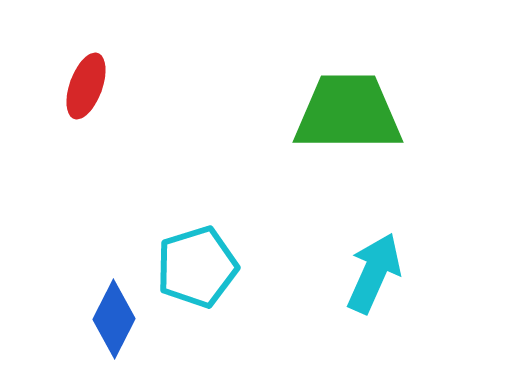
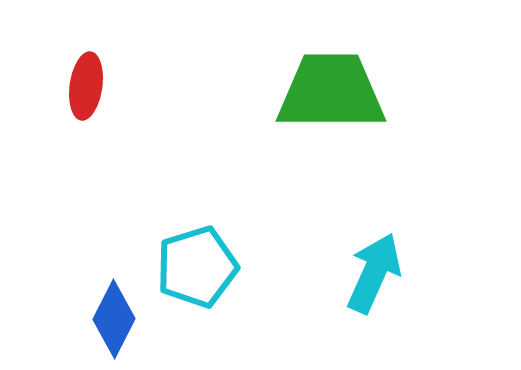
red ellipse: rotated 12 degrees counterclockwise
green trapezoid: moved 17 px left, 21 px up
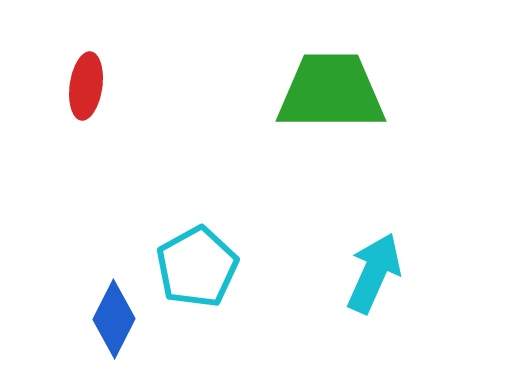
cyan pentagon: rotated 12 degrees counterclockwise
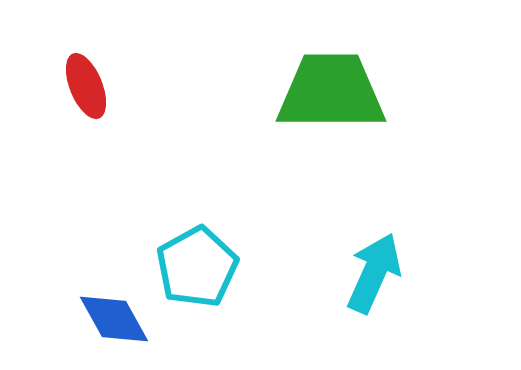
red ellipse: rotated 30 degrees counterclockwise
blue diamond: rotated 56 degrees counterclockwise
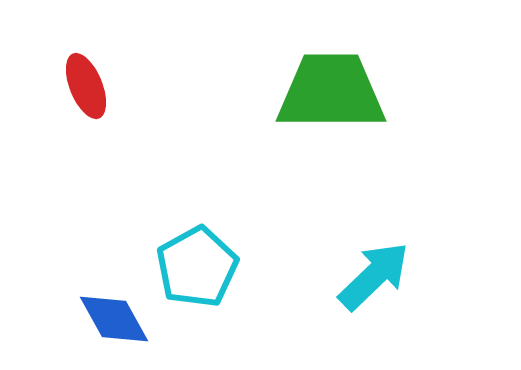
cyan arrow: moved 3 px down; rotated 22 degrees clockwise
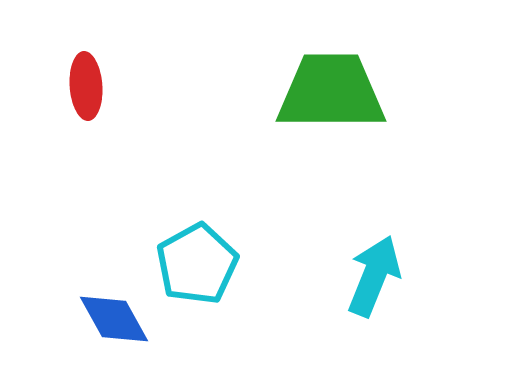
red ellipse: rotated 18 degrees clockwise
cyan pentagon: moved 3 px up
cyan arrow: rotated 24 degrees counterclockwise
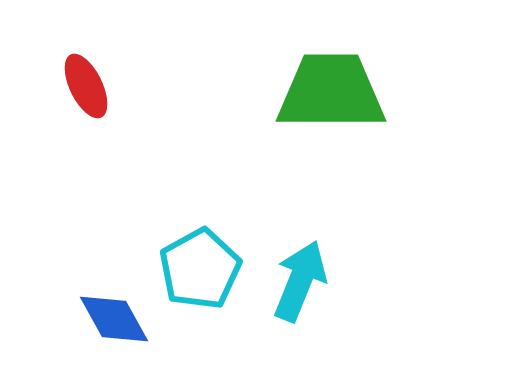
red ellipse: rotated 22 degrees counterclockwise
cyan pentagon: moved 3 px right, 5 px down
cyan arrow: moved 74 px left, 5 px down
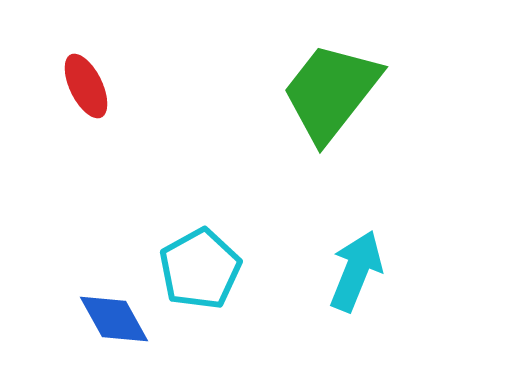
green trapezoid: rotated 52 degrees counterclockwise
cyan arrow: moved 56 px right, 10 px up
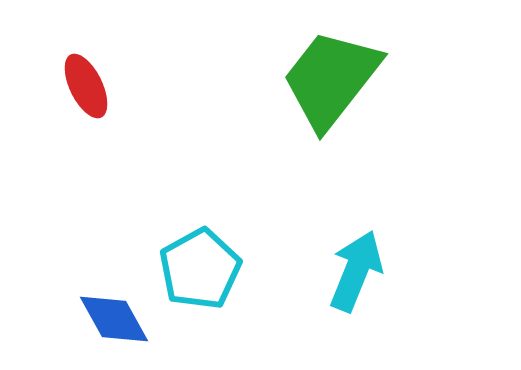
green trapezoid: moved 13 px up
